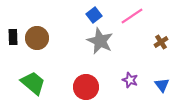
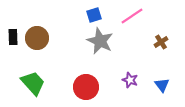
blue square: rotated 21 degrees clockwise
green trapezoid: rotated 8 degrees clockwise
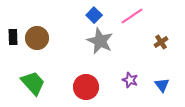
blue square: rotated 28 degrees counterclockwise
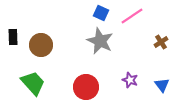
blue square: moved 7 px right, 2 px up; rotated 21 degrees counterclockwise
brown circle: moved 4 px right, 7 px down
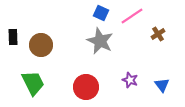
brown cross: moved 3 px left, 8 px up
green trapezoid: rotated 16 degrees clockwise
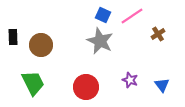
blue square: moved 2 px right, 2 px down
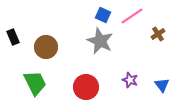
black rectangle: rotated 21 degrees counterclockwise
brown circle: moved 5 px right, 2 px down
green trapezoid: moved 2 px right
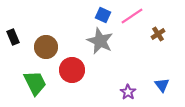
purple star: moved 2 px left, 12 px down; rotated 14 degrees clockwise
red circle: moved 14 px left, 17 px up
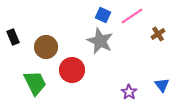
purple star: moved 1 px right
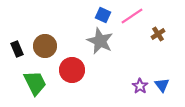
black rectangle: moved 4 px right, 12 px down
brown circle: moved 1 px left, 1 px up
purple star: moved 11 px right, 6 px up
